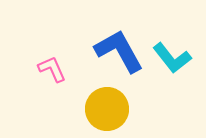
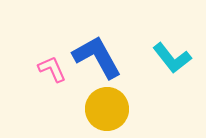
blue L-shape: moved 22 px left, 6 px down
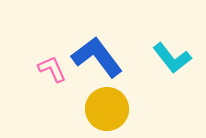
blue L-shape: rotated 8 degrees counterclockwise
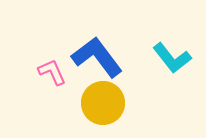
pink L-shape: moved 3 px down
yellow circle: moved 4 px left, 6 px up
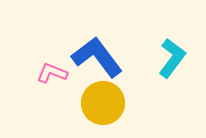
cyan L-shape: rotated 105 degrees counterclockwise
pink L-shape: moved 1 px down; rotated 44 degrees counterclockwise
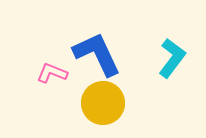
blue L-shape: moved 3 px up; rotated 12 degrees clockwise
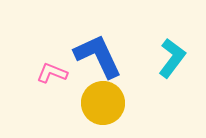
blue L-shape: moved 1 px right, 2 px down
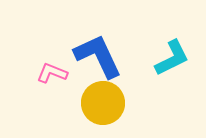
cyan L-shape: rotated 27 degrees clockwise
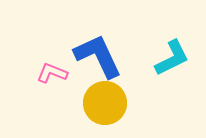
yellow circle: moved 2 px right
